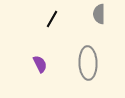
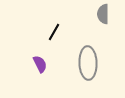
gray semicircle: moved 4 px right
black line: moved 2 px right, 13 px down
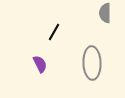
gray semicircle: moved 2 px right, 1 px up
gray ellipse: moved 4 px right
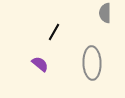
purple semicircle: rotated 24 degrees counterclockwise
